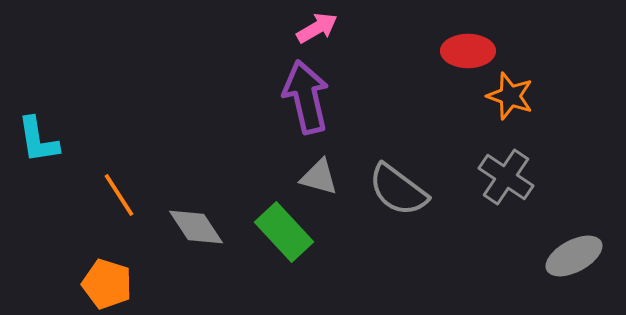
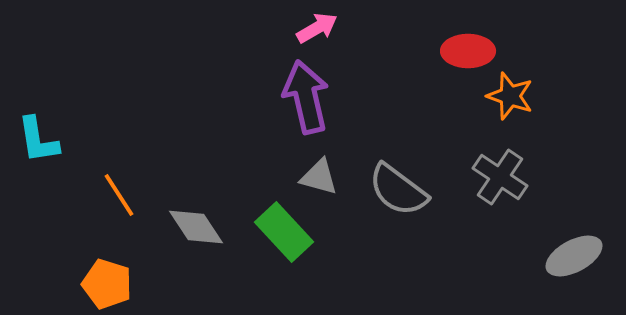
gray cross: moved 6 px left
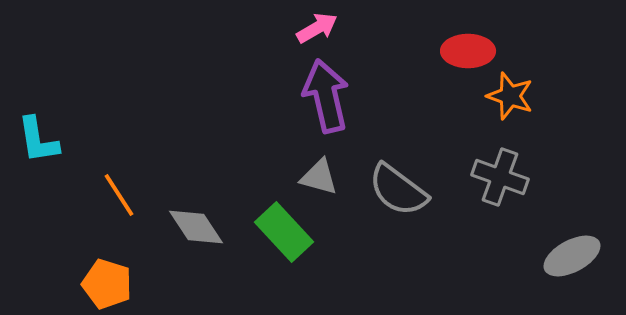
purple arrow: moved 20 px right, 1 px up
gray cross: rotated 14 degrees counterclockwise
gray ellipse: moved 2 px left
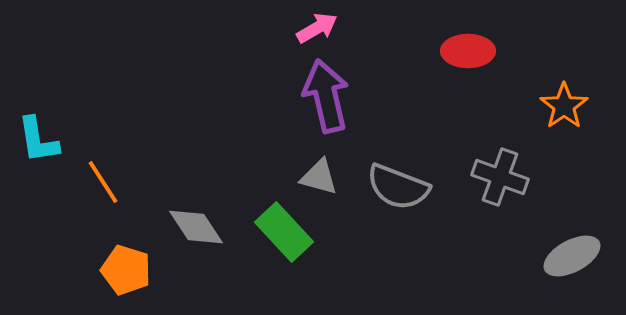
orange star: moved 54 px right, 10 px down; rotated 18 degrees clockwise
gray semicircle: moved 3 px up; rotated 16 degrees counterclockwise
orange line: moved 16 px left, 13 px up
orange pentagon: moved 19 px right, 14 px up
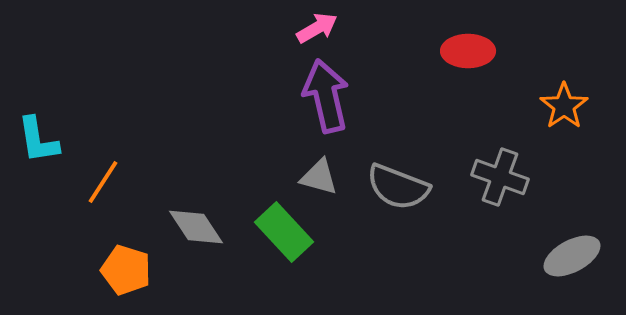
orange line: rotated 66 degrees clockwise
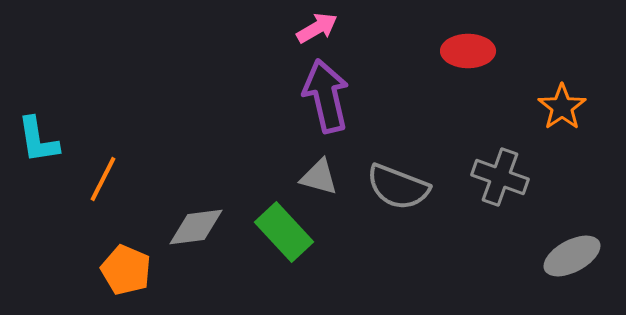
orange star: moved 2 px left, 1 px down
orange line: moved 3 px up; rotated 6 degrees counterclockwise
gray diamond: rotated 64 degrees counterclockwise
orange pentagon: rotated 6 degrees clockwise
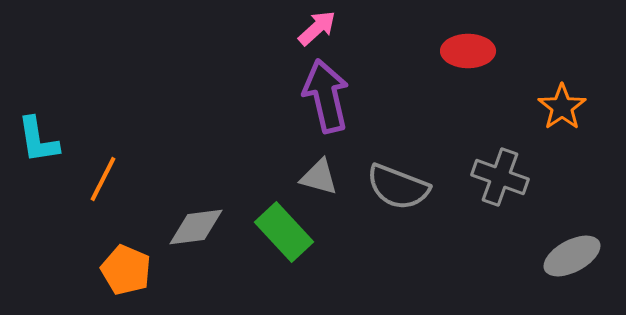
pink arrow: rotated 12 degrees counterclockwise
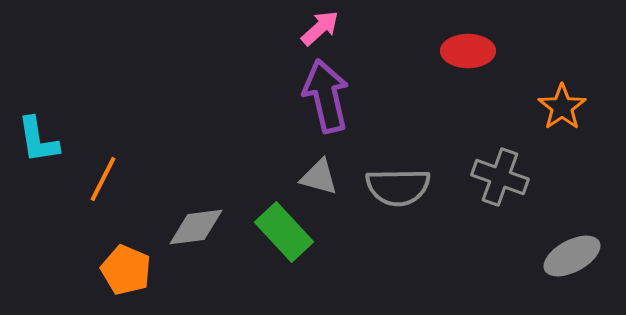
pink arrow: moved 3 px right
gray semicircle: rotated 22 degrees counterclockwise
